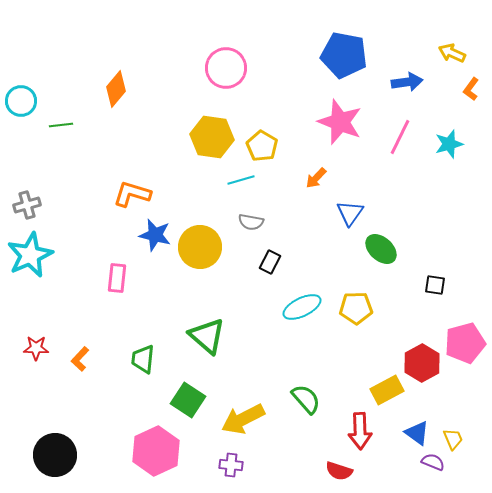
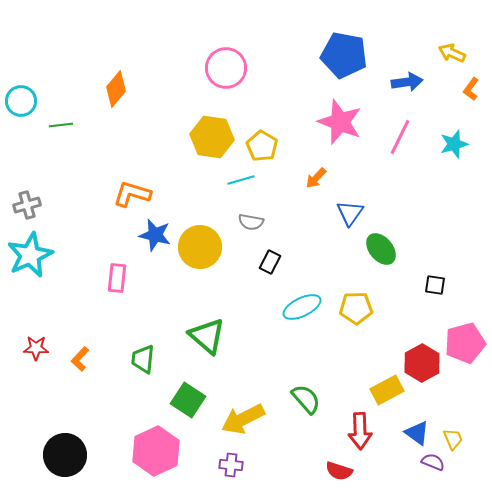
cyan star at (449, 144): moved 5 px right
green ellipse at (381, 249): rotated 8 degrees clockwise
black circle at (55, 455): moved 10 px right
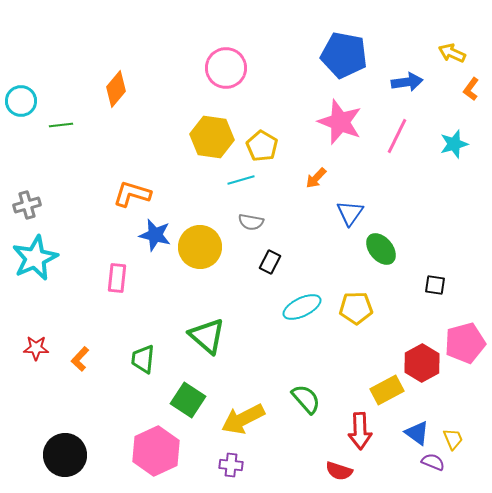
pink line at (400, 137): moved 3 px left, 1 px up
cyan star at (30, 255): moved 5 px right, 3 px down
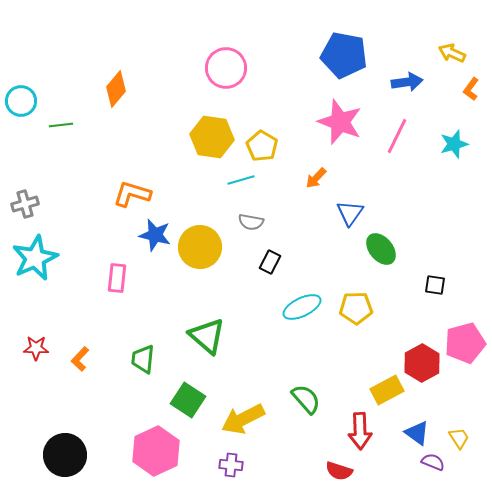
gray cross at (27, 205): moved 2 px left, 1 px up
yellow trapezoid at (453, 439): moved 6 px right, 1 px up; rotated 10 degrees counterclockwise
